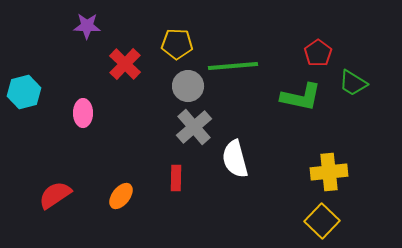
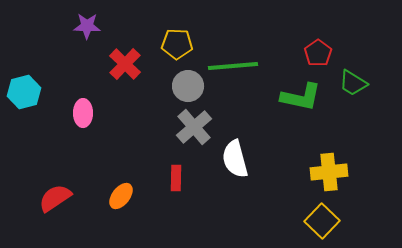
red semicircle: moved 3 px down
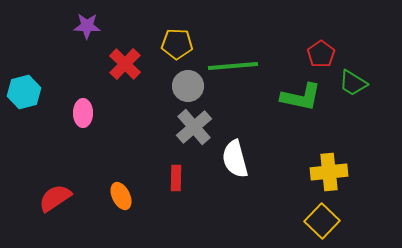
red pentagon: moved 3 px right, 1 px down
orange ellipse: rotated 64 degrees counterclockwise
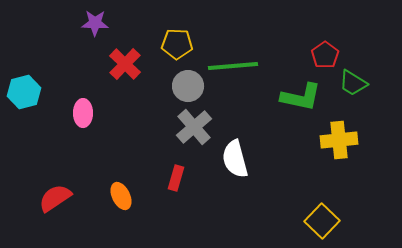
purple star: moved 8 px right, 3 px up
red pentagon: moved 4 px right, 1 px down
yellow cross: moved 10 px right, 32 px up
red rectangle: rotated 15 degrees clockwise
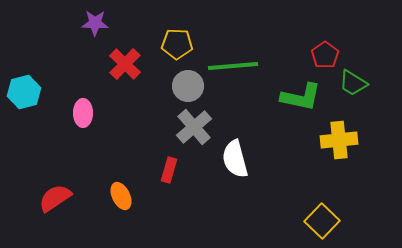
red rectangle: moved 7 px left, 8 px up
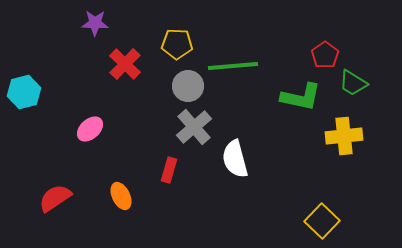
pink ellipse: moved 7 px right, 16 px down; rotated 48 degrees clockwise
yellow cross: moved 5 px right, 4 px up
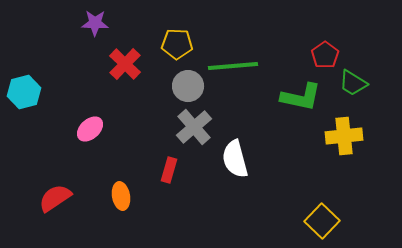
orange ellipse: rotated 16 degrees clockwise
